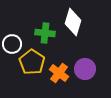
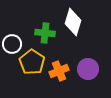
purple circle: moved 3 px right
orange cross: moved 2 px up; rotated 30 degrees clockwise
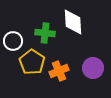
white diamond: rotated 20 degrees counterclockwise
white circle: moved 1 px right, 3 px up
purple circle: moved 5 px right, 1 px up
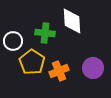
white diamond: moved 1 px left, 1 px up
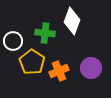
white diamond: rotated 24 degrees clockwise
purple circle: moved 2 px left
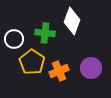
white circle: moved 1 px right, 2 px up
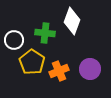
white circle: moved 1 px down
purple circle: moved 1 px left, 1 px down
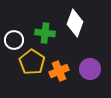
white diamond: moved 3 px right, 2 px down
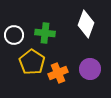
white diamond: moved 11 px right, 1 px down
white circle: moved 5 px up
orange cross: moved 1 px left, 2 px down
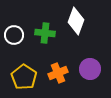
white diamond: moved 10 px left, 3 px up
yellow pentagon: moved 8 px left, 15 px down
